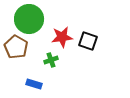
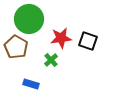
red star: moved 1 px left, 1 px down
green cross: rotated 24 degrees counterclockwise
blue rectangle: moved 3 px left
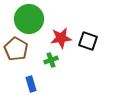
brown pentagon: moved 2 px down
green cross: rotated 24 degrees clockwise
blue rectangle: rotated 56 degrees clockwise
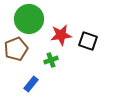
red star: moved 3 px up
brown pentagon: rotated 20 degrees clockwise
blue rectangle: rotated 56 degrees clockwise
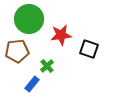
black square: moved 1 px right, 8 px down
brown pentagon: moved 1 px right, 2 px down; rotated 15 degrees clockwise
green cross: moved 4 px left, 6 px down; rotated 24 degrees counterclockwise
blue rectangle: moved 1 px right
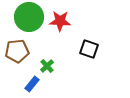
green circle: moved 2 px up
red star: moved 1 px left, 14 px up; rotated 10 degrees clockwise
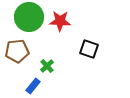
blue rectangle: moved 1 px right, 2 px down
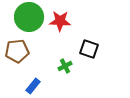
green cross: moved 18 px right; rotated 16 degrees clockwise
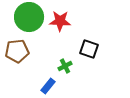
blue rectangle: moved 15 px right
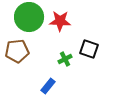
green cross: moved 7 px up
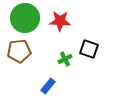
green circle: moved 4 px left, 1 px down
brown pentagon: moved 2 px right
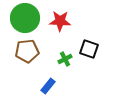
brown pentagon: moved 8 px right
